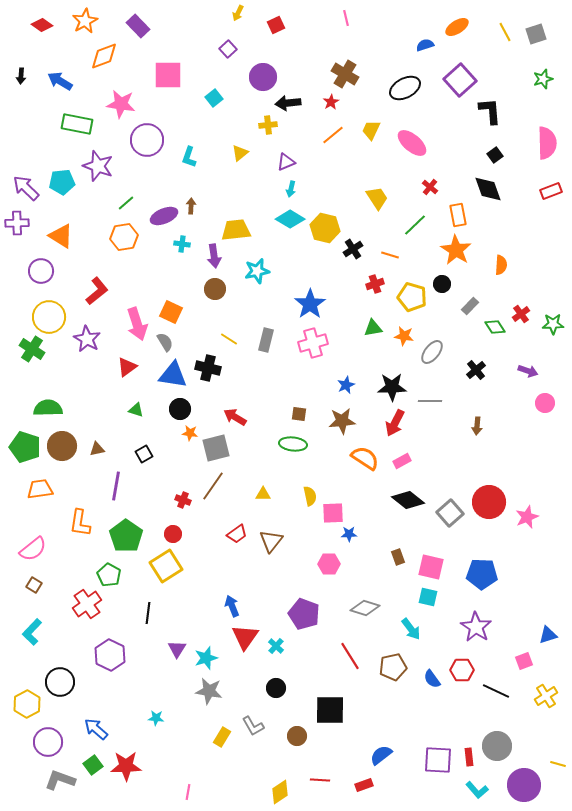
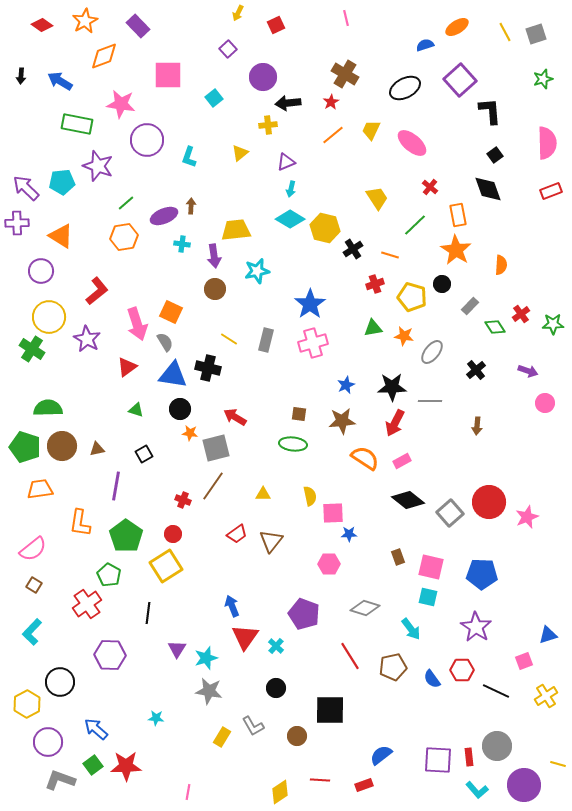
purple hexagon at (110, 655): rotated 24 degrees counterclockwise
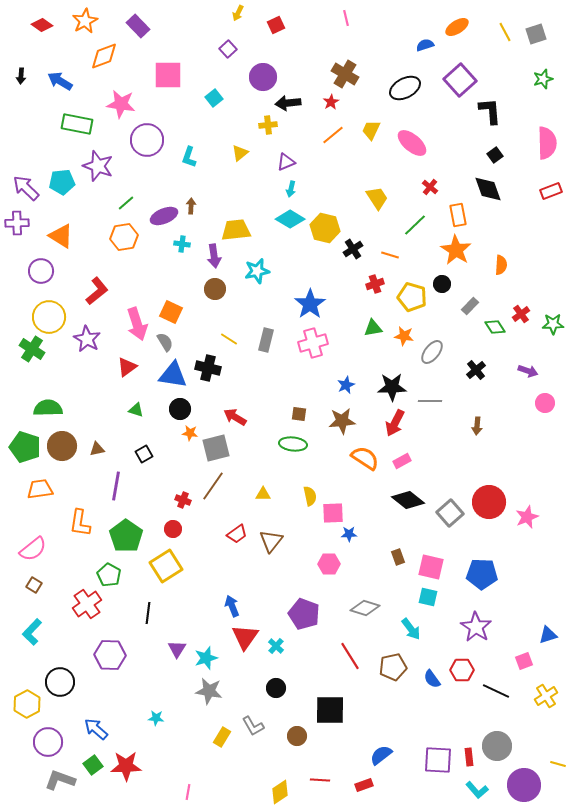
red circle at (173, 534): moved 5 px up
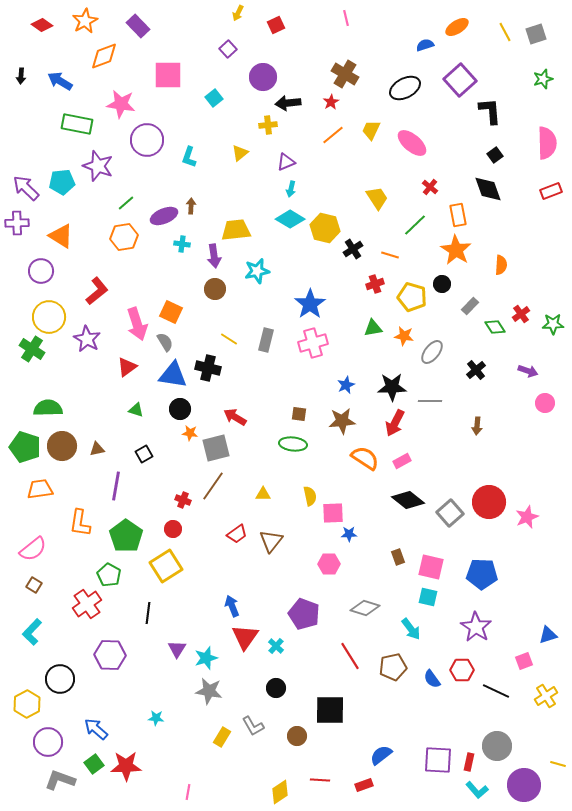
black circle at (60, 682): moved 3 px up
red rectangle at (469, 757): moved 5 px down; rotated 18 degrees clockwise
green square at (93, 765): moved 1 px right, 1 px up
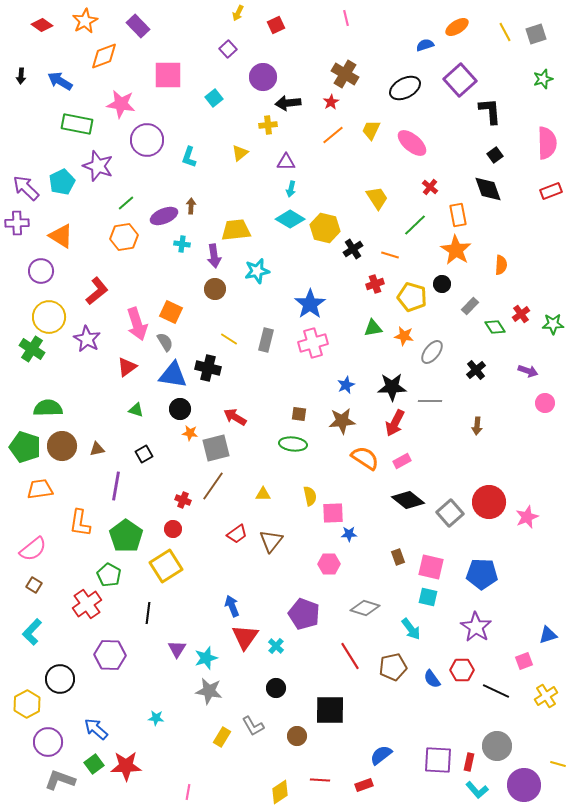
purple triangle at (286, 162): rotated 24 degrees clockwise
cyan pentagon at (62, 182): rotated 20 degrees counterclockwise
